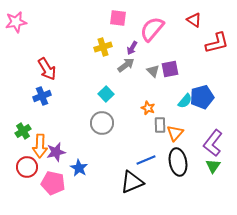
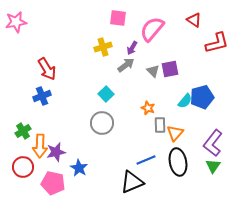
red circle: moved 4 px left
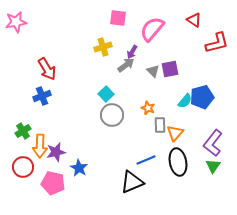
purple arrow: moved 4 px down
gray circle: moved 10 px right, 8 px up
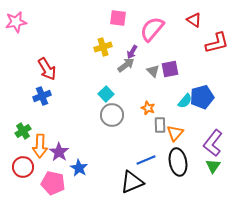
purple star: moved 3 px right; rotated 24 degrees counterclockwise
